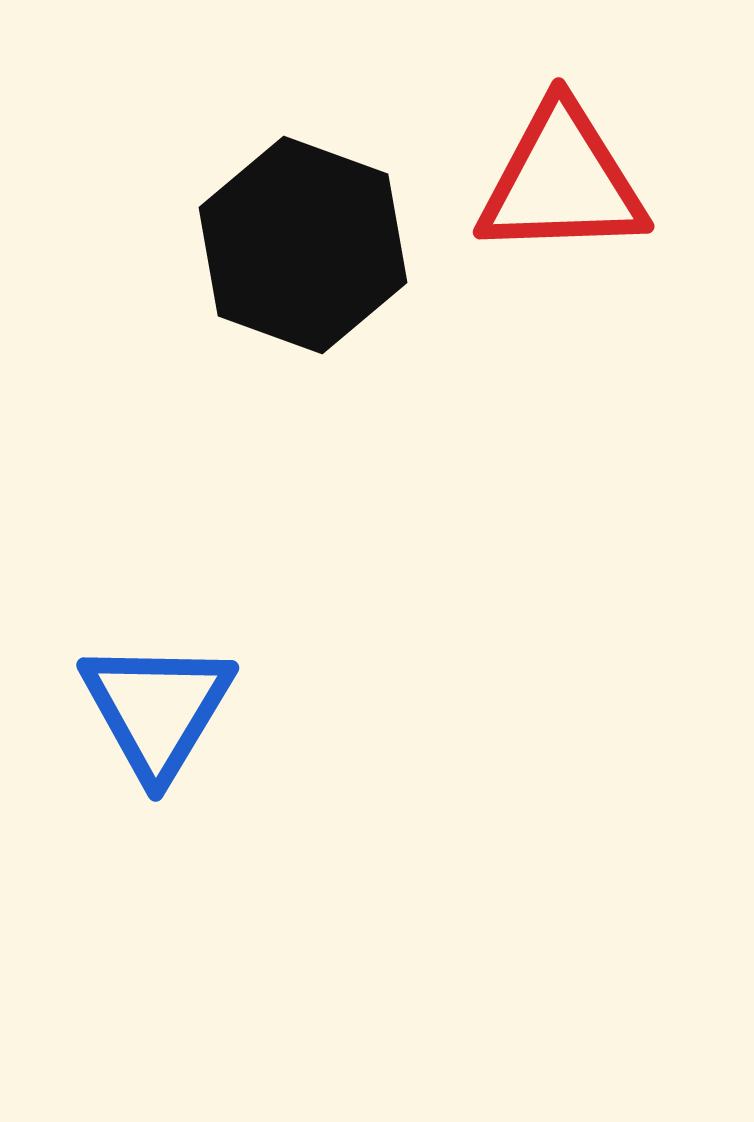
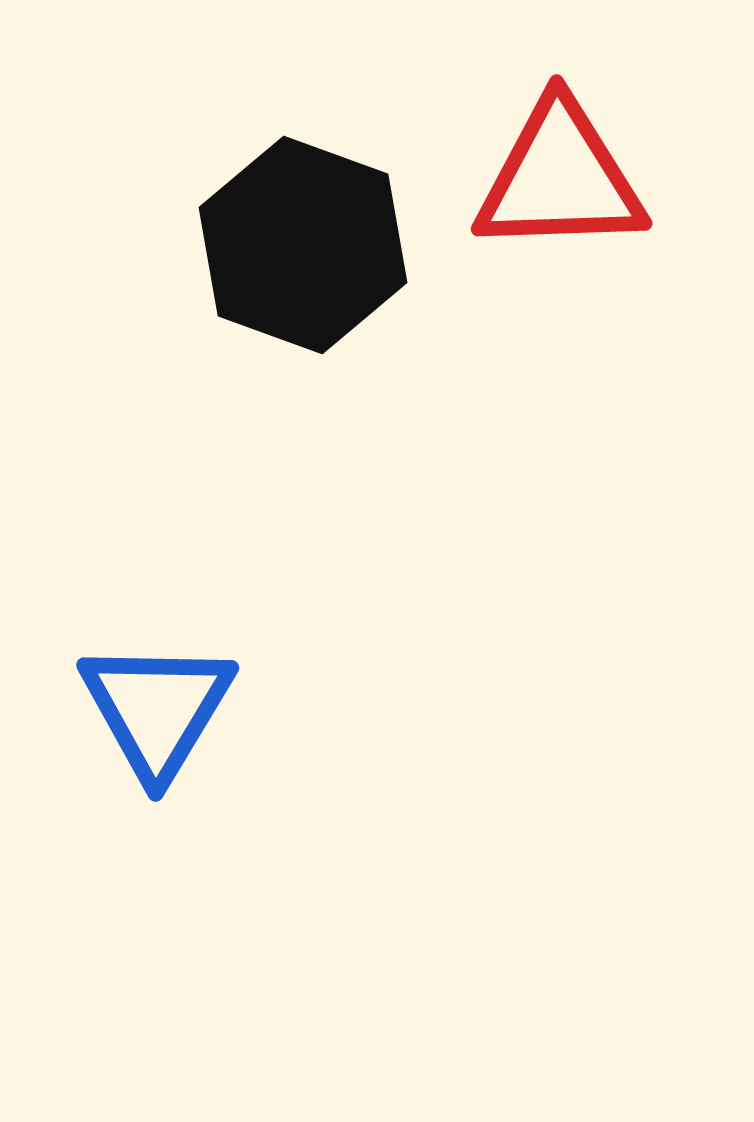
red triangle: moved 2 px left, 3 px up
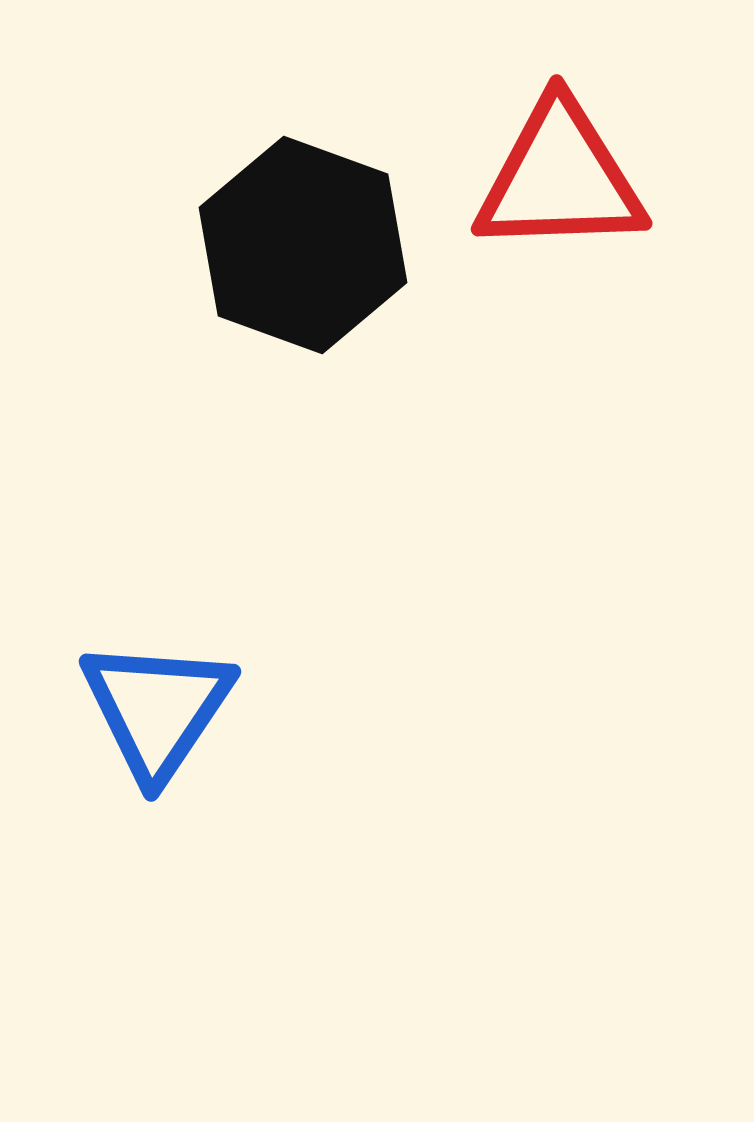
blue triangle: rotated 3 degrees clockwise
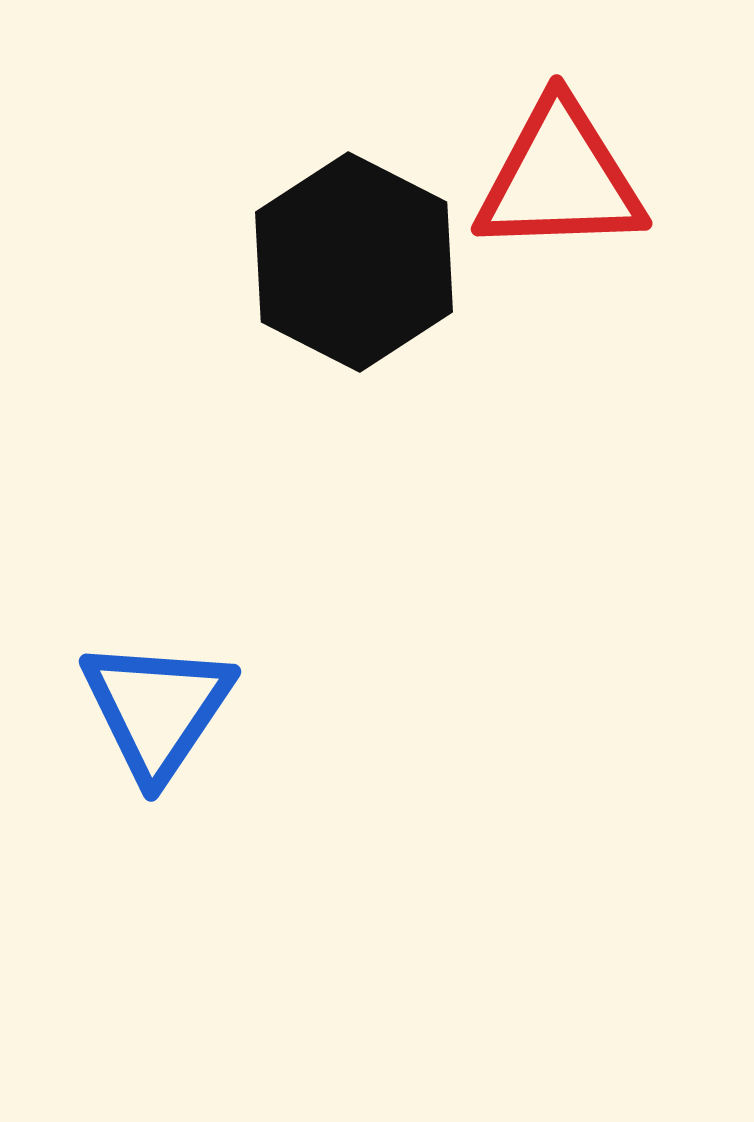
black hexagon: moved 51 px right, 17 px down; rotated 7 degrees clockwise
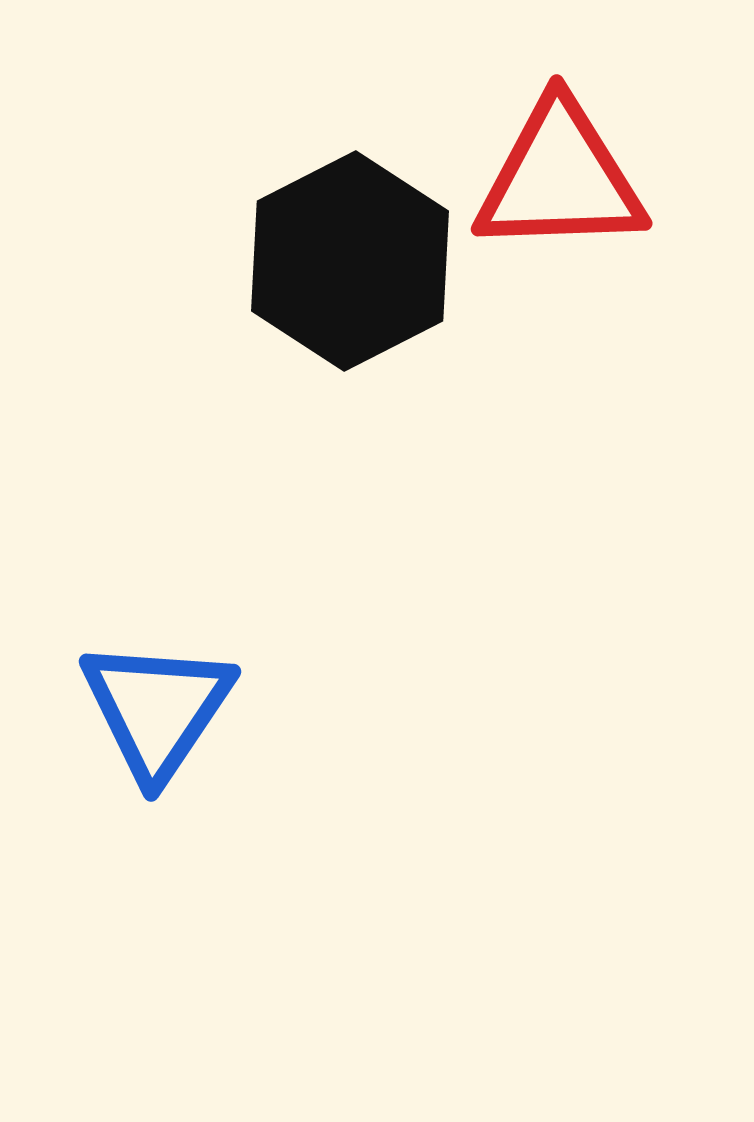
black hexagon: moved 4 px left, 1 px up; rotated 6 degrees clockwise
